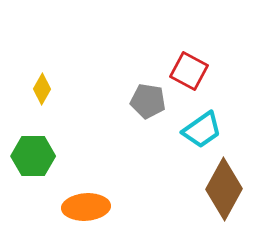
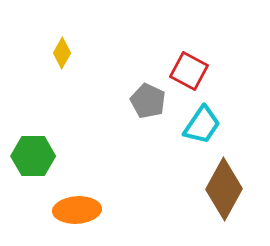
yellow diamond: moved 20 px right, 36 px up
gray pentagon: rotated 16 degrees clockwise
cyan trapezoid: moved 5 px up; rotated 21 degrees counterclockwise
orange ellipse: moved 9 px left, 3 px down
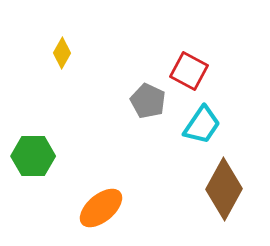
orange ellipse: moved 24 px right, 2 px up; rotated 36 degrees counterclockwise
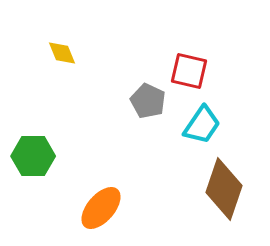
yellow diamond: rotated 52 degrees counterclockwise
red square: rotated 15 degrees counterclockwise
brown diamond: rotated 10 degrees counterclockwise
orange ellipse: rotated 9 degrees counterclockwise
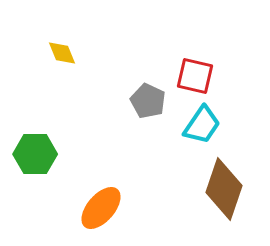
red square: moved 6 px right, 5 px down
green hexagon: moved 2 px right, 2 px up
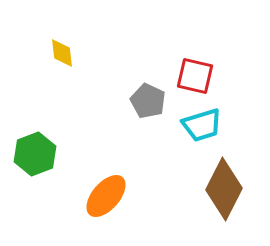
yellow diamond: rotated 16 degrees clockwise
cyan trapezoid: rotated 39 degrees clockwise
green hexagon: rotated 21 degrees counterclockwise
brown diamond: rotated 8 degrees clockwise
orange ellipse: moved 5 px right, 12 px up
